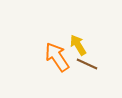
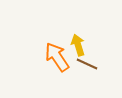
yellow arrow: rotated 15 degrees clockwise
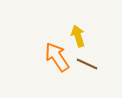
yellow arrow: moved 9 px up
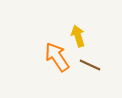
brown line: moved 3 px right, 1 px down
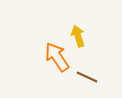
brown line: moved 3 px left, 12 px down
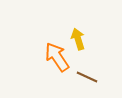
yellow arrow: moved 3 px down
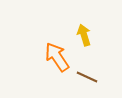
yellow arrow: moved 6 px right, 4 px up
